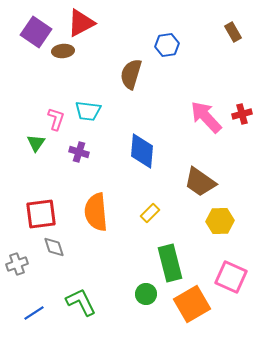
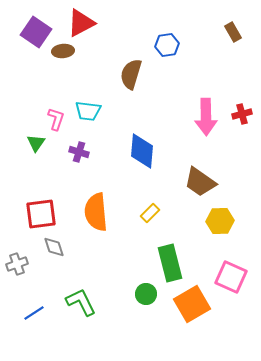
pink arrow: rotated 138 degrees counterclockwise
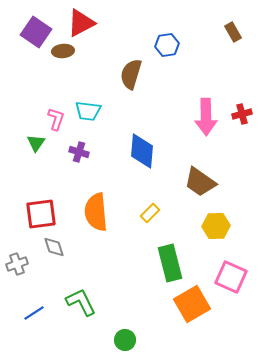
yellow hexagon: moved 4 px left, 5 px down
green circle: moved 21 px left, 46 px down
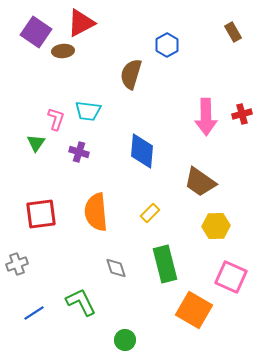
blue hexagon: rotated 20 degrees counterclockwise
gray diamond: moved 62 px right, 21 px down
green rectangle: moved 5 px left, 1 px down
orange square: moved 2 px right, 6 px down; rotated 30 degrees counterclockwise
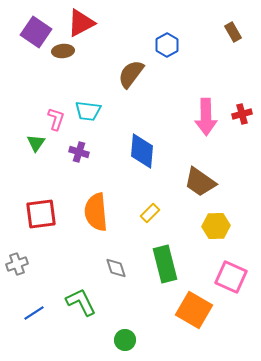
brown semicircle: rotated 20 degrees clockwise
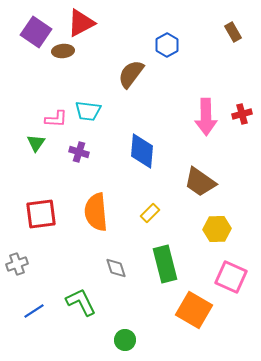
pink L-shape: rotated 75 degrees clockwise
yellow hexagon: moved 1 px right, 3 px down
blue line: moved 2 px up
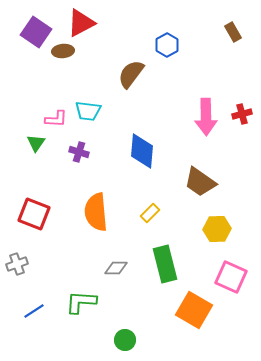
red square: moved 7 px left; rotated 28 degrees clockwise
gray diamond: rotated 70 degrees counterclockwise
green L-shape: rotated 60 degrees counterclockwise
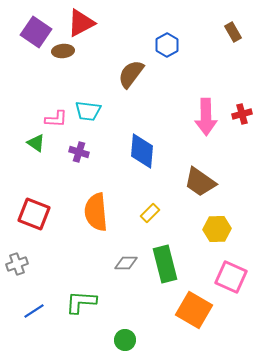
green triangle: rotated 30 degrees counterclockwise
gray diamond: moved 10 px right, 5 px up
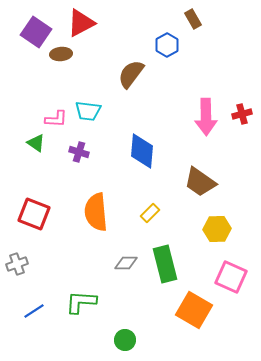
brown rectangle: moved 40 px left, 13 px up
brown ellipse: moved 2 px left, 3 px down
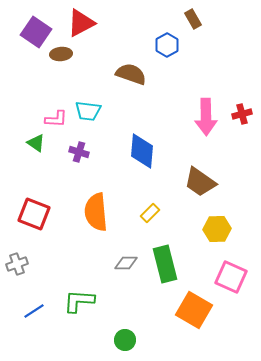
brown semicircle: rotated 72 degrees clockwise
green L-shape: moved 2 px left, 1 px up
